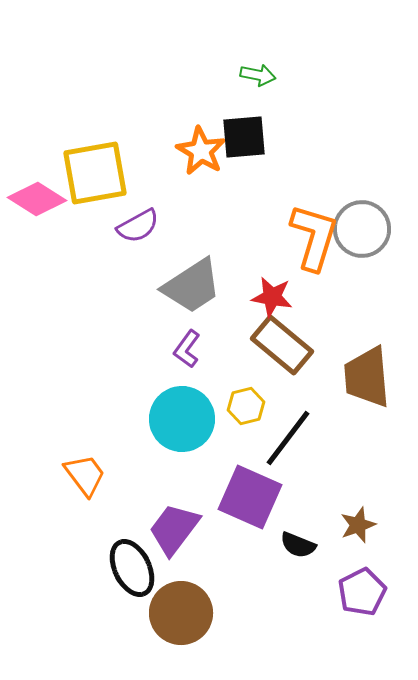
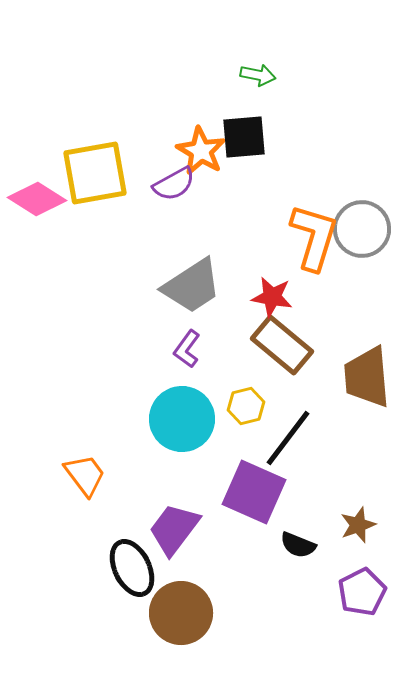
purple semicircle: moved 36 px right, 42 px up
purple square: moved 4 px right, 5 px up
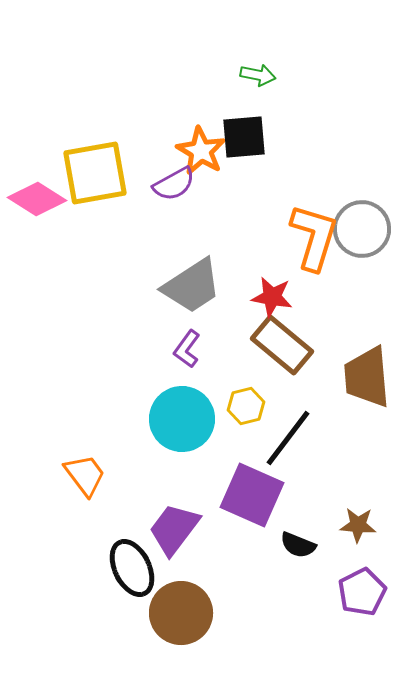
purple square: moved 2 px left, 3 px down
brown star: rotated 24 degrees clockwise
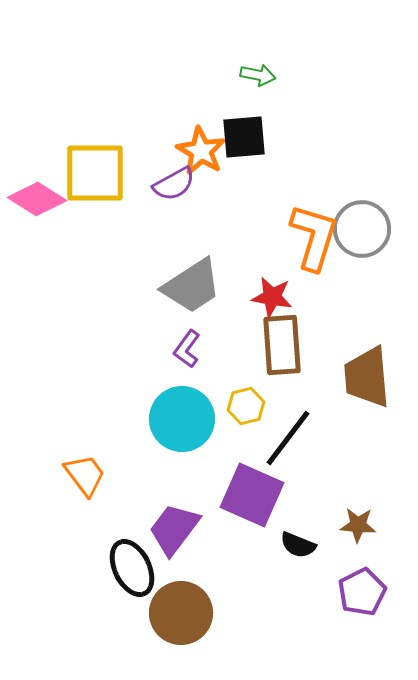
yellow square: rotated 10 degrees clockwise
brown rectangle: rotated 46 degrees clockwise
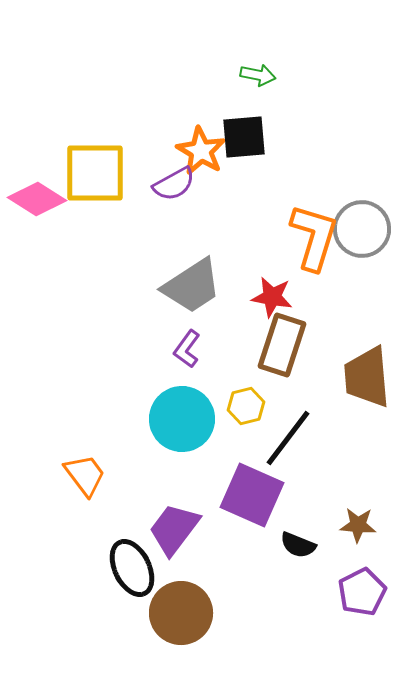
brown rectangle: rotated 22 degrees clockwise
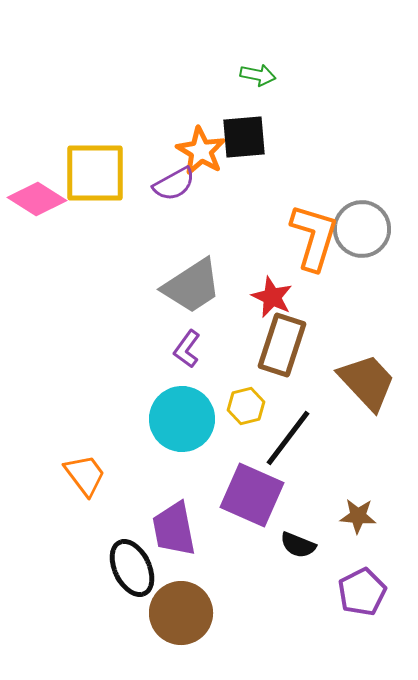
red star: rotated 15 degrees clockwise
brown trapezoid: moved 5 px down; rotated 142 degrees clockwise
brown star: moved 9 px up
purple trapezoid: rotated 48 degrees counterclockwise
